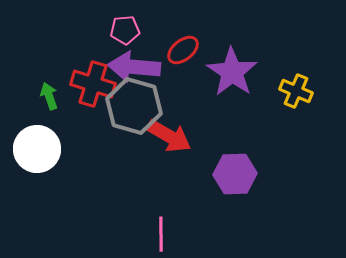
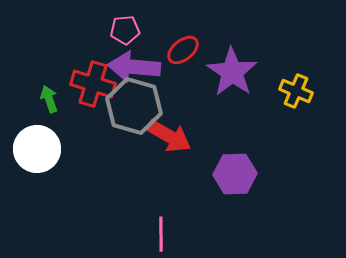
green arrow: moved 3 px down
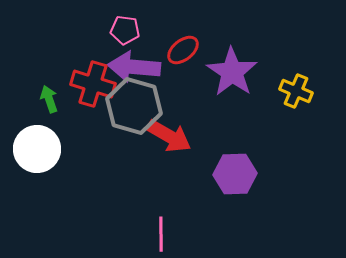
pink pentagon: rotated 12 degrees clockwise
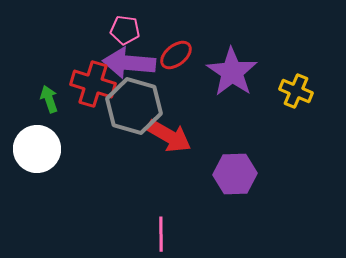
red ellipse: moved 7 px left, 5 px down
purple arrow: moved 5 px left, 4 px up
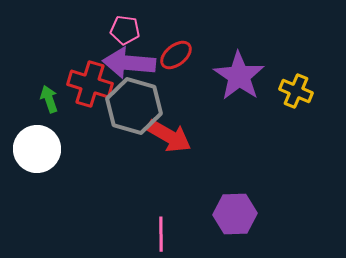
purple star: moved 7 px right, 4 px down
red cross: moved 3 px left
purple hexagon: moved 40 px down
